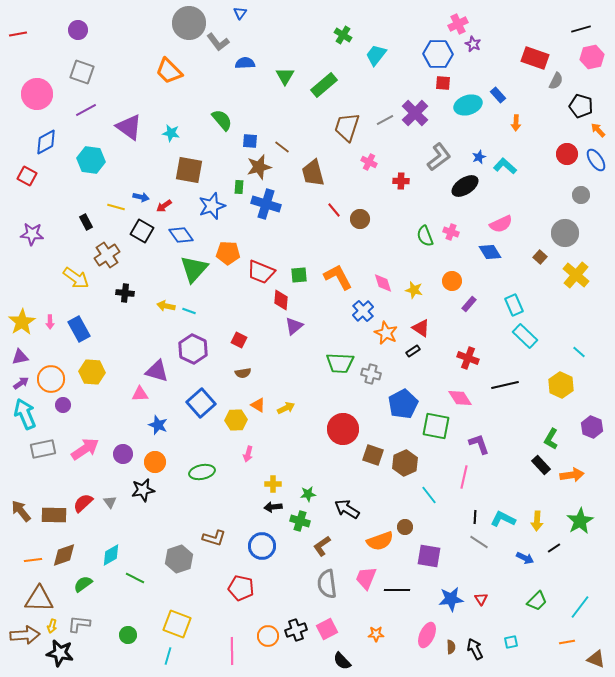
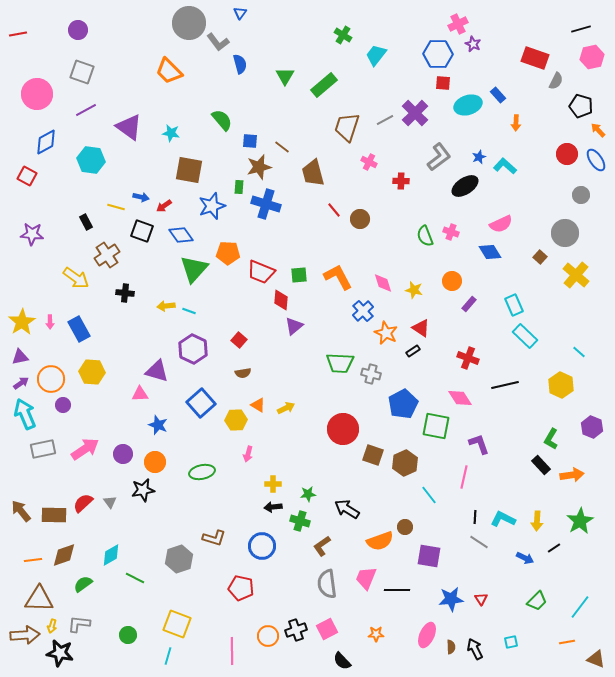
blue semicircle at (245, 63): moved 5 px left, 1 px down; rotated 78 degrees clockwise
black square at (142, 231): rotated 10 degrees counterclockwise
yellow arrow at (166, 306): rotated 18 degrees counterclockwise
red square at (239, 340): rotated 14 degrees clockwise
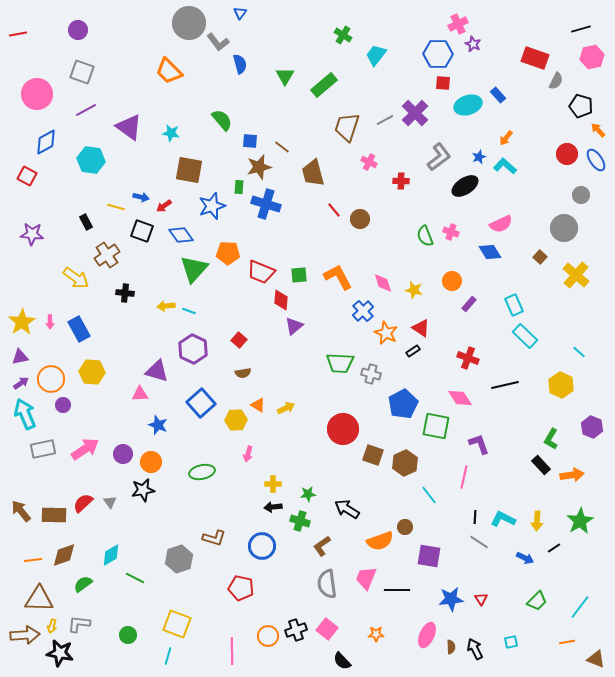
orange arrow at (516, 123): moved 10 px left, 15 px down; rotated 35 degrees clockwise
gray circle at (565, 233): moved 1 px left, 5 px up
orange circle at (155, 462): moved 4 px left
pink square at (327, 629): rotated 25 degrees counterclockwise
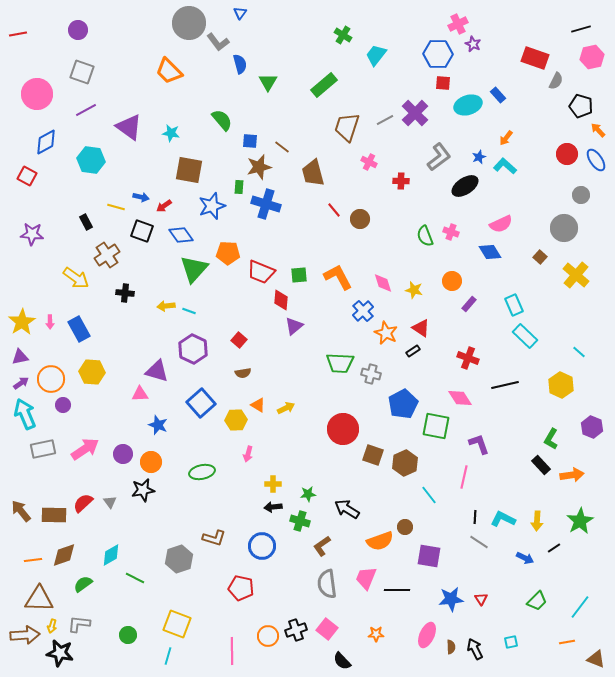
green triangle at (285, 76): moved 17 px left, 6 px down
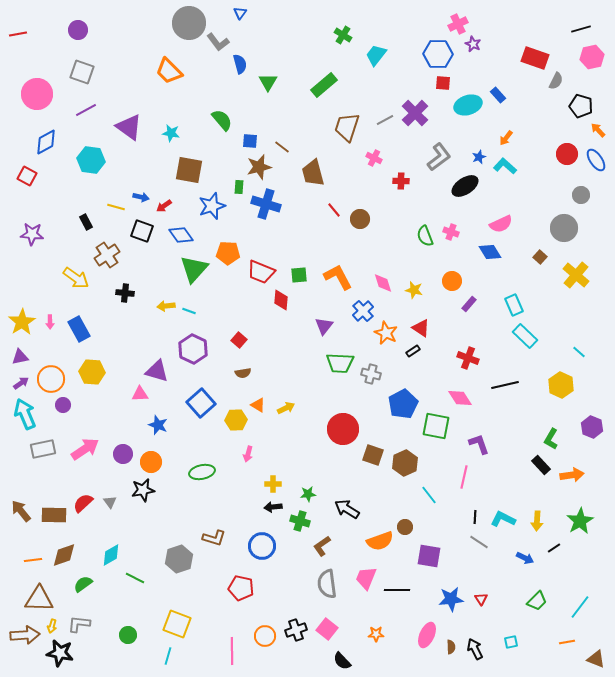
pink cross at (369, 162): moved 5 px right, 4 px up
purple triangle at (294, 326): moved 30 px right; rotated 12 degrees counterclockwise
orange circle at (268, 636): moved 3 px left
